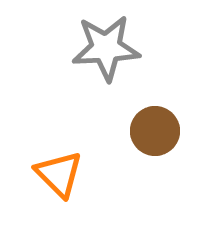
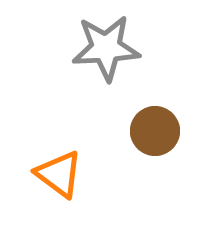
orange triangle: rotated 8 degrees counterclockwise
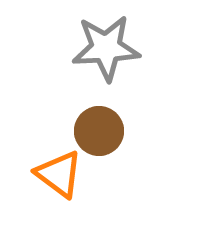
brown circle: moved 56 px left
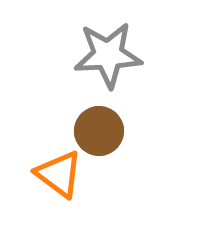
gray star: moved 2 px right, 7 px down
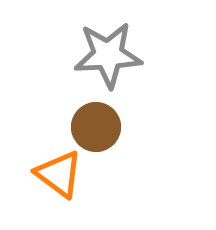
brown circle: moved 3 px left, 4 px up
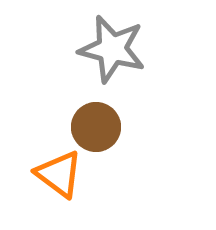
gray star: moved 4 px right, 6 px up; rotated 18 degrees clockwise
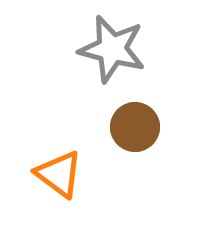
brown circle: moved 39 px right
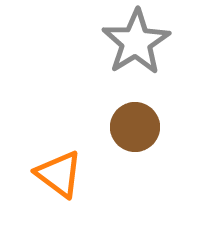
gray star: moved 24 px right, 7 px up; rotated 26 degrees clockwise
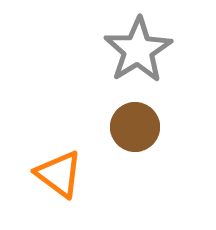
gray star: moved 2 px right, 8 px down
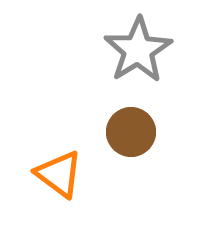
brown circle: moved 4 px left, 5 px down
